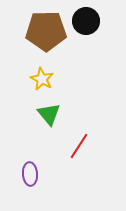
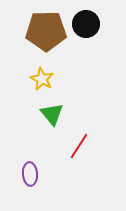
black circle: moved 3 px down
green triangle: moved 3 px right
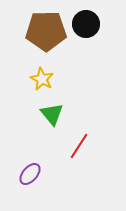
purple ellipse: rotated 45 degrees clockwise
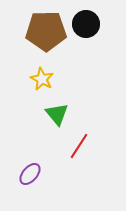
green triangle: moved 5 px right
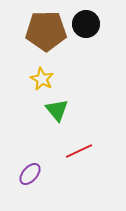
green triangle: moved 4 px up
red line: moved 5 px down; rotated 32 degrees clockwise
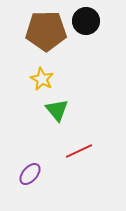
black circle: moved 3 px up
